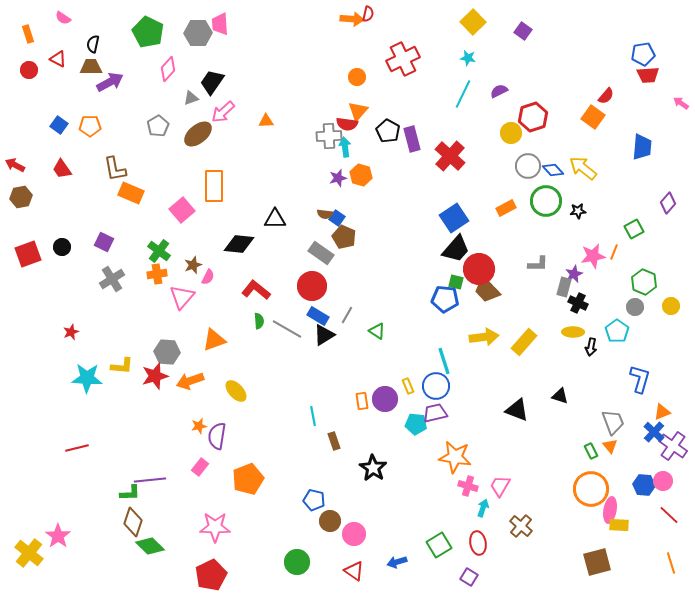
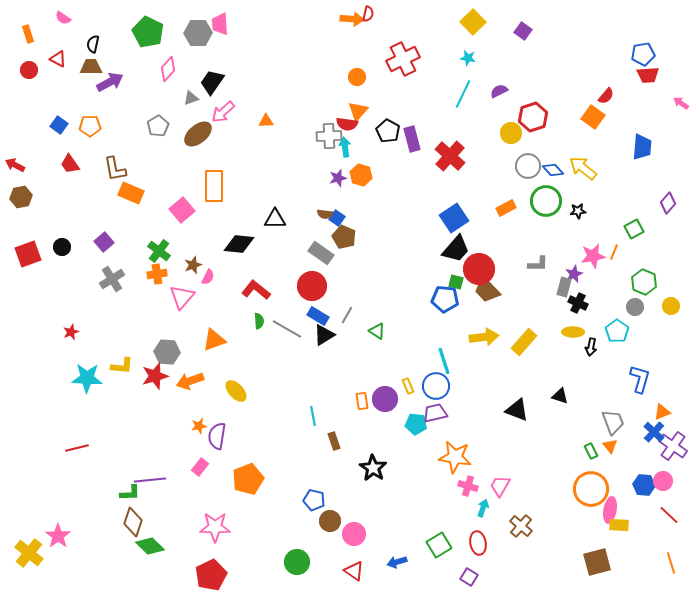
red trapezoid at (62, 169): moved 8 px right, 5 px up
purple square at (104, 242): rotated 24 degrees clockwise
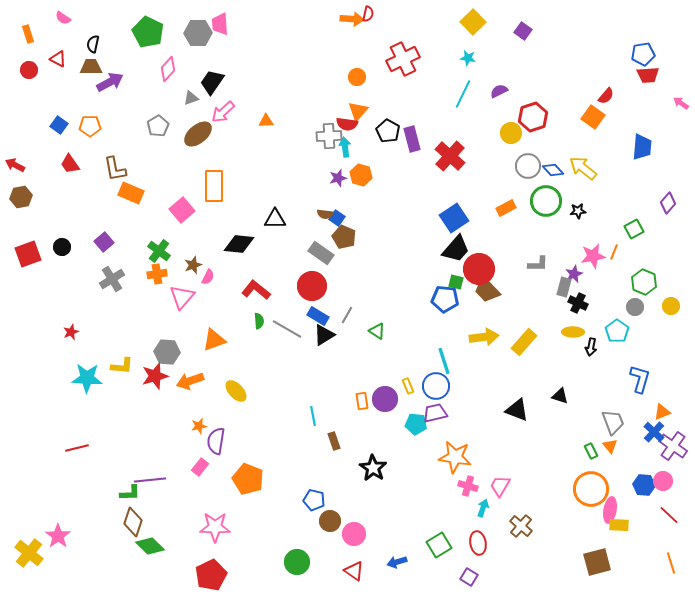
purple semicircle at (217, 436): moved 1 px left, 5 px down
orange pentagon at (248, 479): rotated 28 degrees counterclockwise
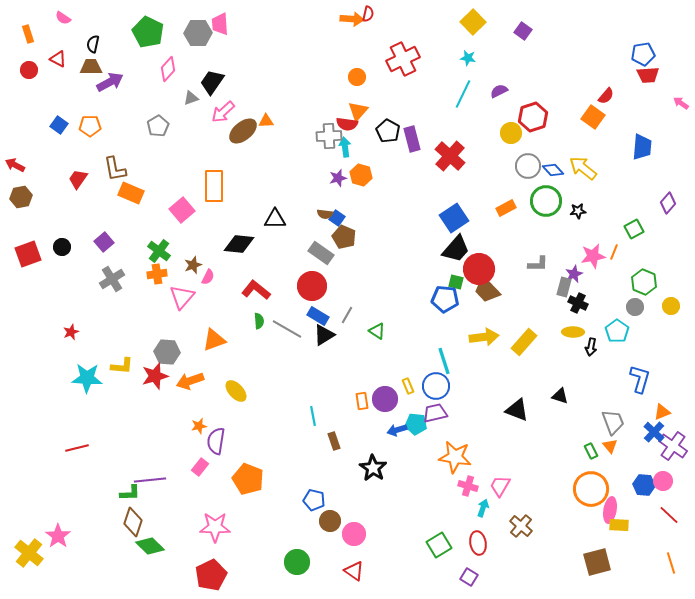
brown ellipse at (198, 134): moved 45 px right, 3 px up
red trapezoid at (70, 164): moved 8 px right, 15 px down; rotated 70 degrees clockwise
blue arrow at (397, 562): moved 132 px up
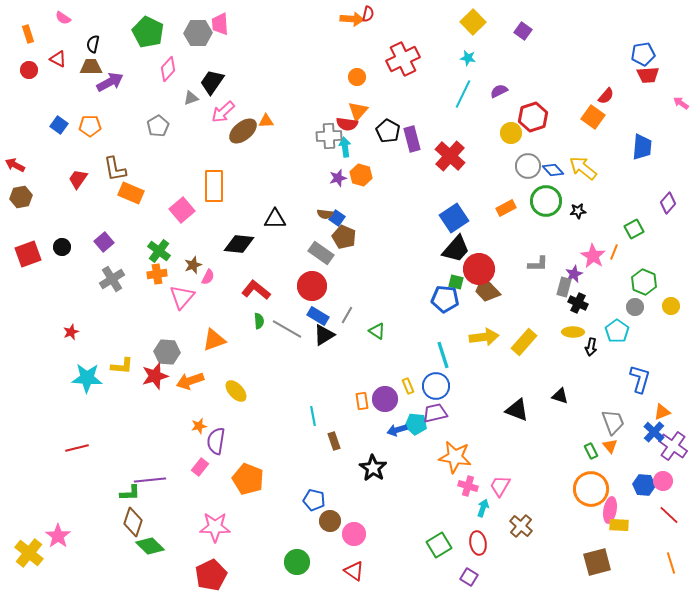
pink star at (593, 256): rotated 30 degrees counterclockwise
cyan line at (444, 361): moved 1 px left, 6 px up
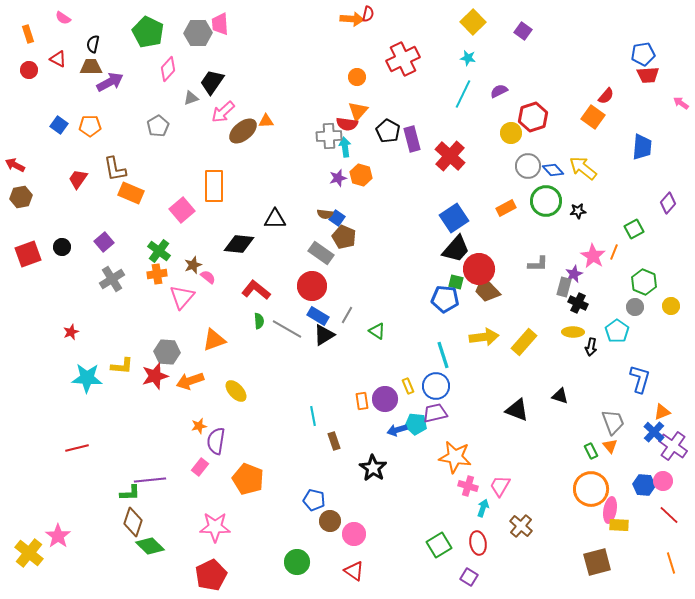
pink semicircle at (208, 277): rotated 77 degrees counterclockwise
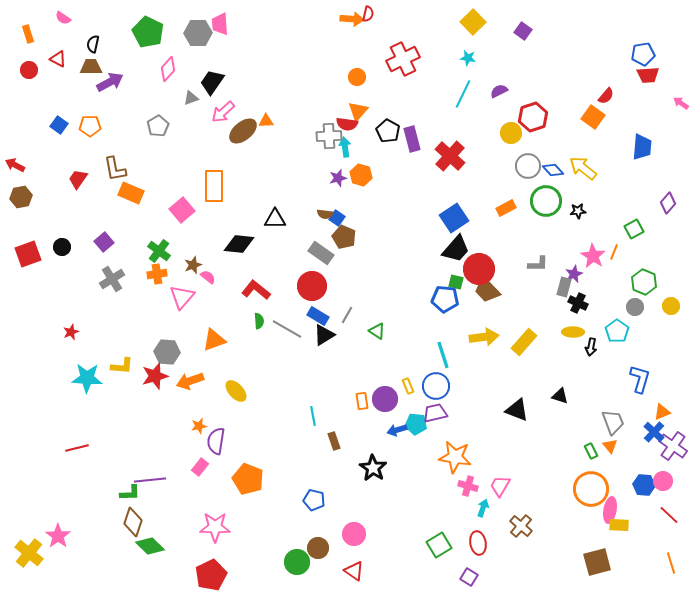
brown circle at (330, 521): moved 12 px left, 27 px down
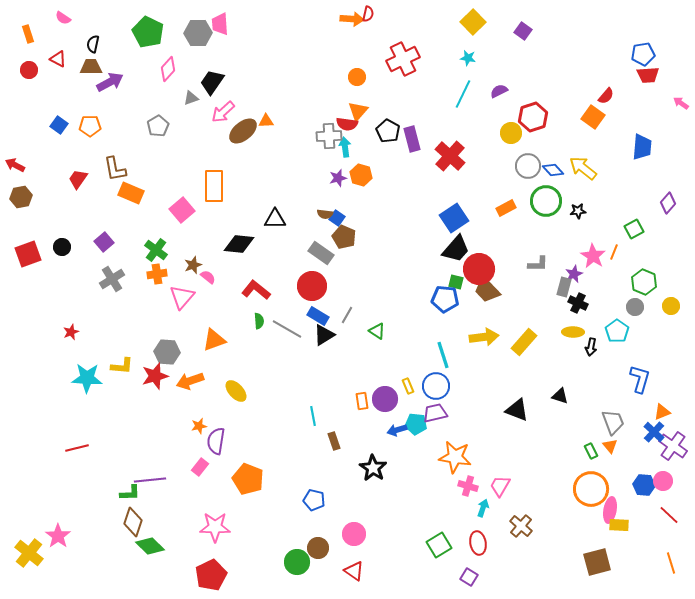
green cross at (159, 251): moved 3 px left, 1 px up
